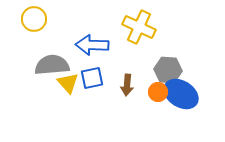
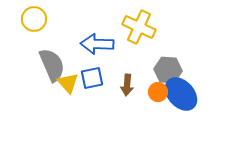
blue arrow: moved 5 px right, 1 px up
gray semicircle: rotated 72 degrees clockwise
blue ellipse: rotated 16 degrees clockwise
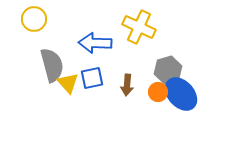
blue arrow: moved 2 px left, 1 px up
gray semicircle: rotated 8 degrees clockwise
gray hexagon: rotated 20 degrees counterclockwise
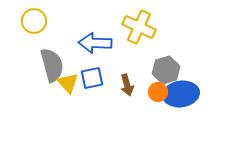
yellow circle: moved 2 px down
gray hexagon: moved 2 px left
brown arrow: rotated 20 degrees counterclockwise
blue ellipse: rotated 56 degrees counterclockwise
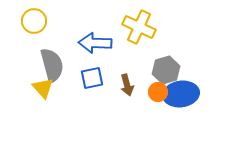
yellow triangle: moved 25 px left, 5 px down
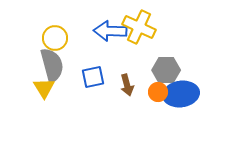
yellow circle: moved 21 px right, 17 px down
blue arrow: moved 15 px right, 12 px up
gray hexagon: rotated 16 degrees clockwise
blue square: moved 1 px right, 1 px up
yellow triangle: moved 1 px right; rotated 10 degrees clockwise
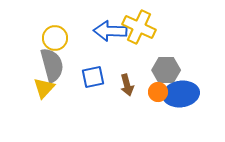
yellow triangle: rotated 15 degrees clockwise
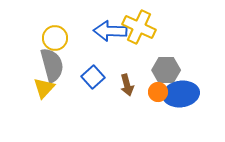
blue square: rotated 30 degrees counterclockwise
